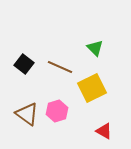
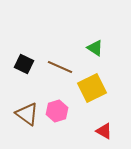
green triangle: rotated 12 degrees counterclockwise
black square: rotated 12 degrees counterclockwise
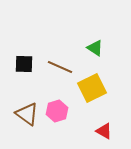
black square: rotated 24 degrees counterclockwise
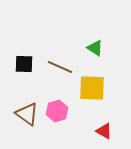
yellow square: rotated 28 degrees clockwise
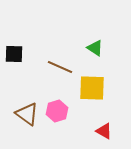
black square: moved 10 px left, 10 px up
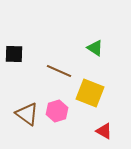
brown line: moved 1 px left, 4 px down
yellow square: moved 2 px left, 5 px down; rotated 20 degrees clockwise
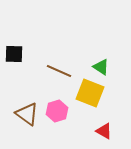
green triangle: moved 6 px right, 19 px down
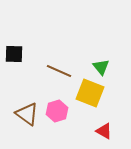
green triangle: rotated 18 degrees clockwise
